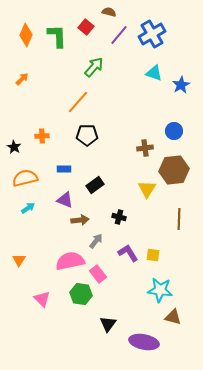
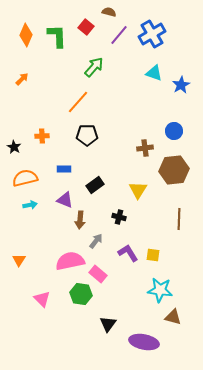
yellow triangle: moved 9 px left, 1 px down
cyan arrow: moved 2 px right, 3 px up; rotated 24 degrees clockwise
brown arrow: rotated 102 degrees clockwise
pink rectangle: rotated 12 degrees counterclockwise
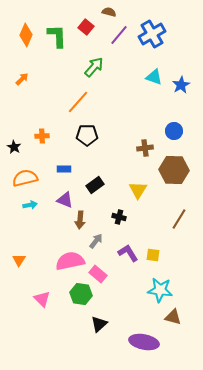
cyan triangle: moved 4 px down
brown hexagon: rotated 8 degrees clockwise
brown line: rotated 30 degrees clockwise
black triangle: moved 9 px left; rotated 12 degrees clockwise
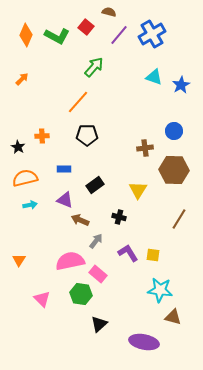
green L-shape: rotated 120 degrees clockwise
black star: moved 4 px right
brown arrow: rotated 108 degrees clockwise
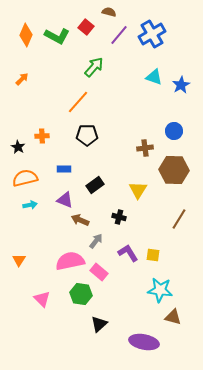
pink rectangle: moved 1 px right, 2 px up
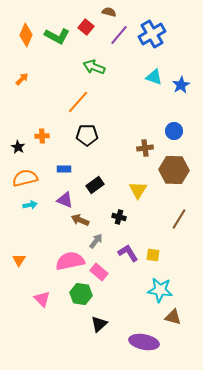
green arrow: rotated 110 degrees counterclockwise
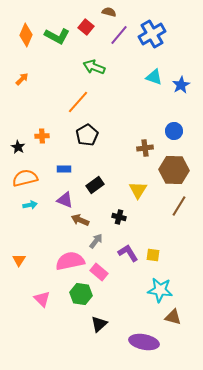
black pentagon: rotated 30 degrees counterclockwise
brown line: moved 13 px up
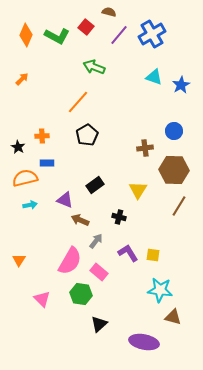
blue rectangle: moved 17 px left, 6 px up
pink semicircle: rotated 132 degrees clockwise
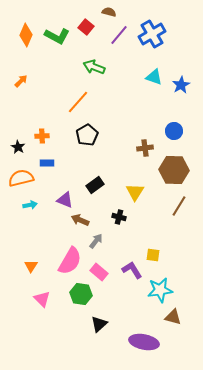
orange arrow: moved 1 px left, 2 px down
orange semicircle: moved 4 px left
yellow triangle: moved 3 px left, 2 px down
purple L-shape: moved 4 px right, 17 px down
orange triangle: moved 12 px right, 6 px down
cyan star: rotated 15 degrees counterclockwise
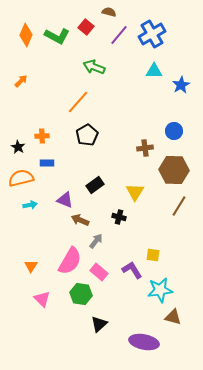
cyan triangle: moved 6 px up; rotated 18 degrees counterclockwise
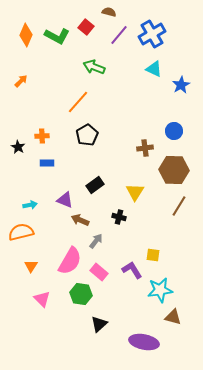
cyan triangle: moved 2 px up; rotated 24 degrees clockwise
orange semicircle: moved 54 px down
